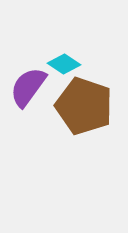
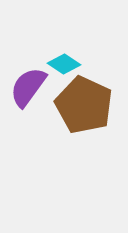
brown pentagon: moved 1 px up; rotated 6 degrees clockwise
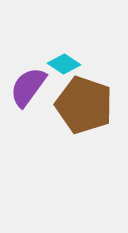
brown pentagon: rotated 6 degrees counterclockwise
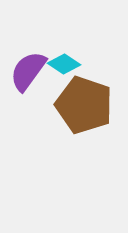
purple semicircle: moved 16 px up
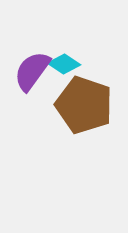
purple semicircle: moved 4 px right
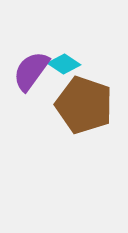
purple semicircle: moved 1 px left
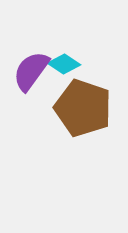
brown pentagon: moved 1 px left, 3 px down
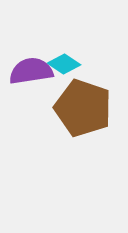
purple semicircle: rotated 45 degrees clockwise
